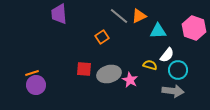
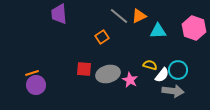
white semicircle: moved 5 px left, 20 px down
gray ellipse: moved 1 px left
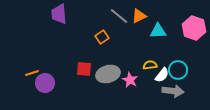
yellow semicircle: rotated 24 degrees counterclockwise
purple circle: moved 9 px right, 2 px up
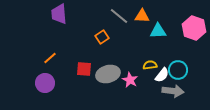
orange triangle: moved 3 px right; rotated 28 degrees clockwise
orange line: moved 18 px right, 15 px up; rotated 24 degrees counterclockwise
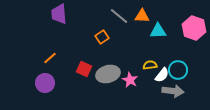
red square: rotated 21 degrees clockwise
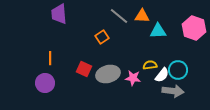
orange line: rotated 48 degrees counterclockwise
pink star: moved 3 px right, 2 px up; rotated 21 degrees counterclockwise
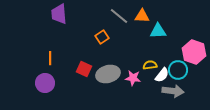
pink hexagon: moved 24 px down
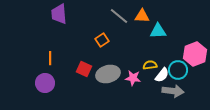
orange square: moved 3 px down
pink hexagon: moved 1 px right, 2 px down; rotated 20 degrees clockwise
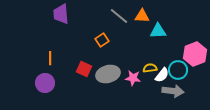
purple trapezoid: moved 2 px right
yellow semicircle: moved 3 px down
